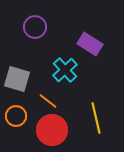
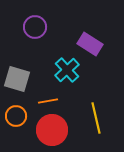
cyan cross: moved 2 px right
orange line: rotated 48 degrees counterclockwise
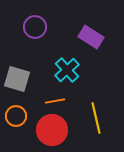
purple rectangle: moved 1 px right, 7 px up
orange line: moved 7 px right
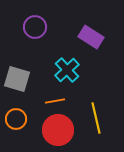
orange circle: moved 3 px down
red circle: moved 6 px right
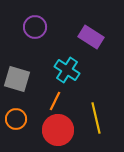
cyan cross: rotated 15 degrees counterclockwise
orange line: rotated 54 degrees counterclockwise
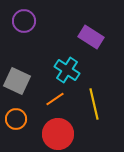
purple circle: moved 11 px left, 6 px up
gray square: moved 2 px down; rotated 8 degrees clockwise
orange line: moved 2 px up; rotated 30 degrees clockwise
yellow line: moved 2 px left, 14 px up
red circle: moved 4 px down
